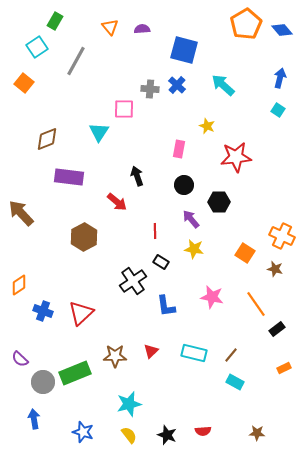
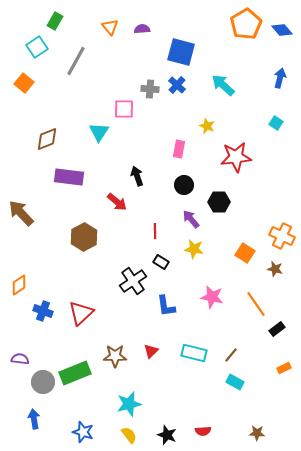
blue square at (184, 50): moved 3 px left, 2 px down
cyan square at (278, 110): moved 2 px left, 13 px down
purple semicircle at (20, 359): rotated 144 degrees clockwise
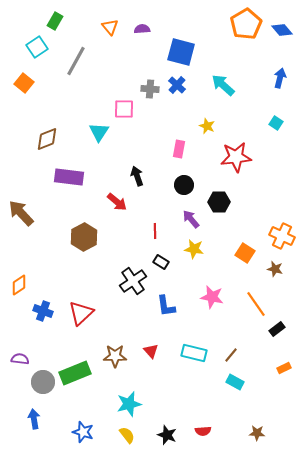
red triangle at (151, 351): rotated 28 degrees counterclockwise
yellow semicircle at (129, 435): moved 2 px left
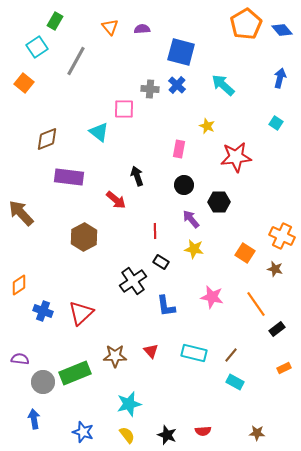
cyan triangle at (99, 132): rotated 25 degrees counterclockwise
red arrow at (117, 202): moved 1 px left, 2 px up
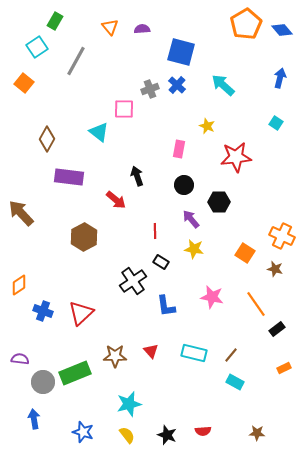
gray cross at (150, 89): rotated 24 degrees counterclockwise
brown diamond at (47, 139): rotated 40 degrees counterclockwise
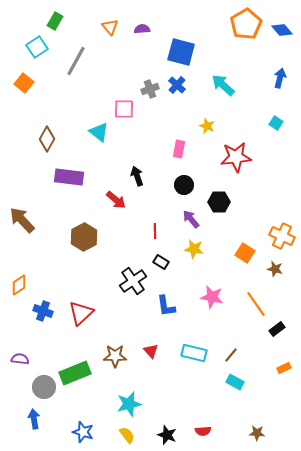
brown arrow at (21, 213): moved 1 px right, 7 px down
gray circle at (43, 382): moved 1 px right, 5 px down
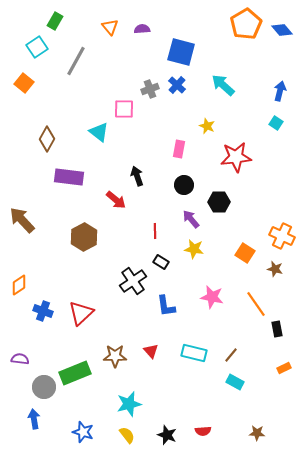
blue arrow at (280, 78): moved 13 px down
black rectangle at (277, 329): rotated 63 degrees counterclockwise
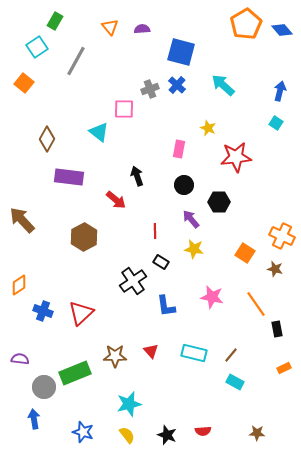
yellow star at (207, 126): moved 1 px right, 2 px down
